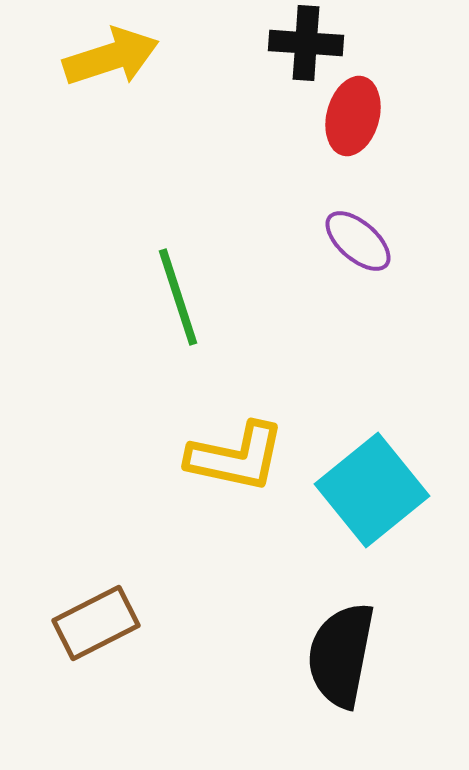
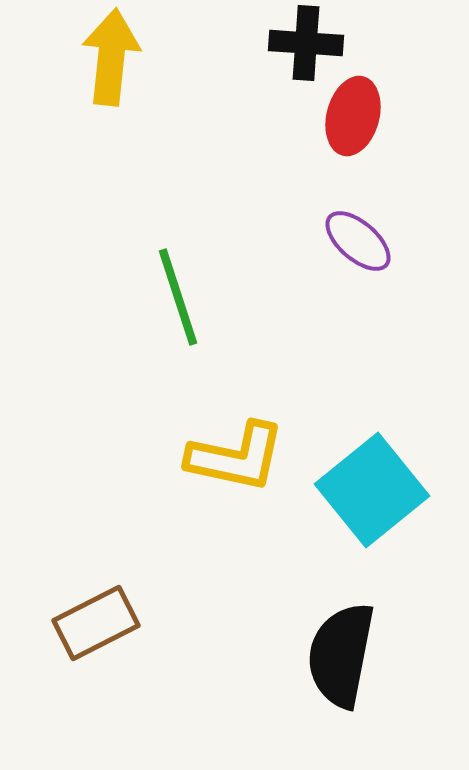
yellow arrow: rotated 66 degrees counterclockwise
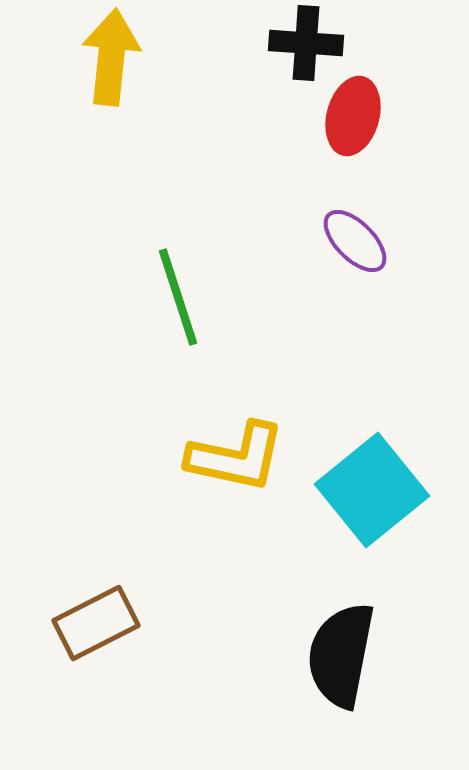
purple ellipse: moved 3 px left; rotated 4 degrees clockwise
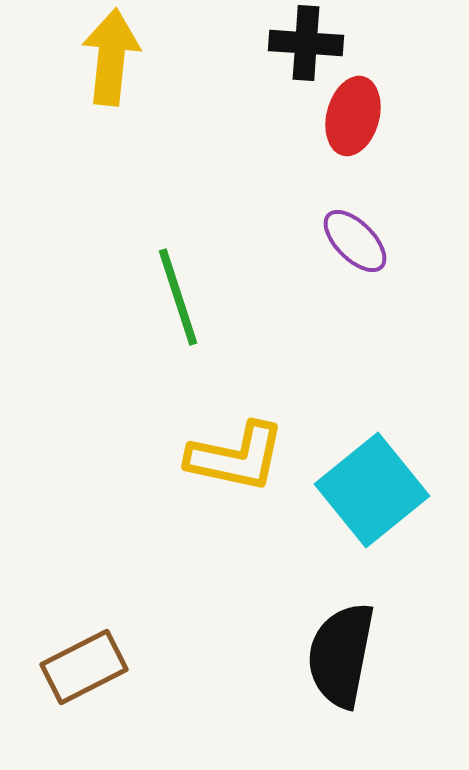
brown rectangle: moved 12 px left, 44 px down
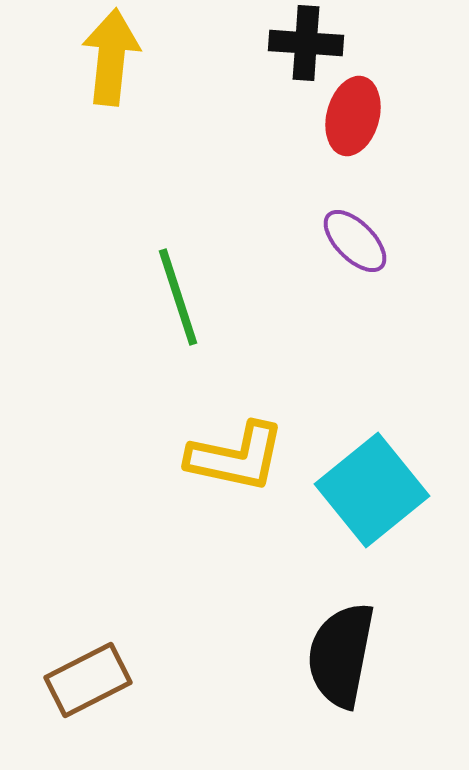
brown rectangle: moved 4 px right, 13 px down
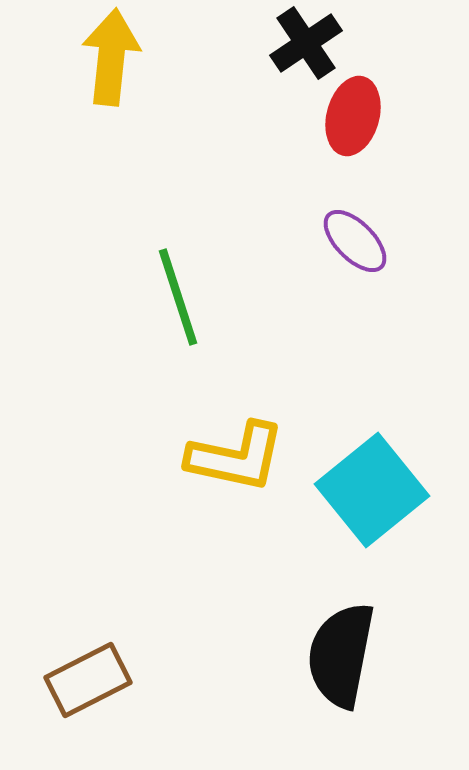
black cross: rotated 38 degrees counterclockwise
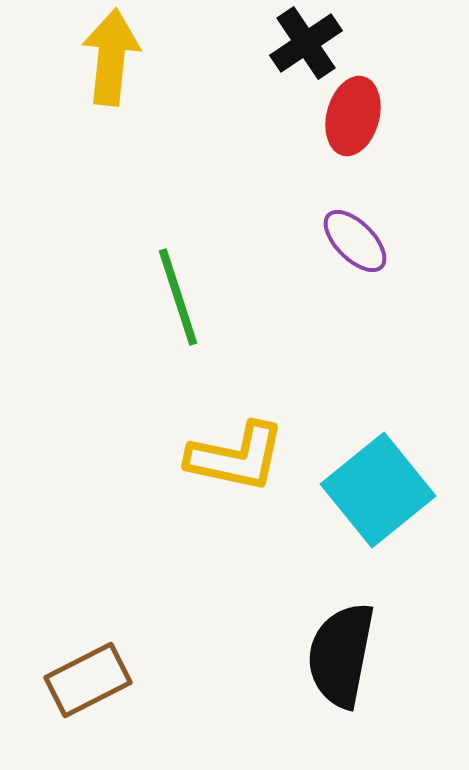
cyan square: moved 6 px right
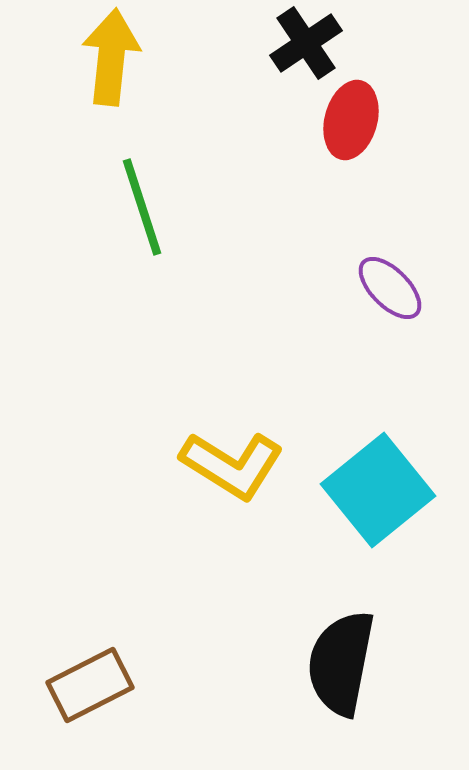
red ellipse: moved 2 px left, 4 px down
purple ellipse: moved 35 px right, 47 px down
green line: moved 36 px left, 90 px up
yellow L-shape: moved 4 px left, 8 px down; rotated 20 degrees clockwise
black semicircle: moved 8 px down
brown rectangle: moved 2 px right, 5 px down
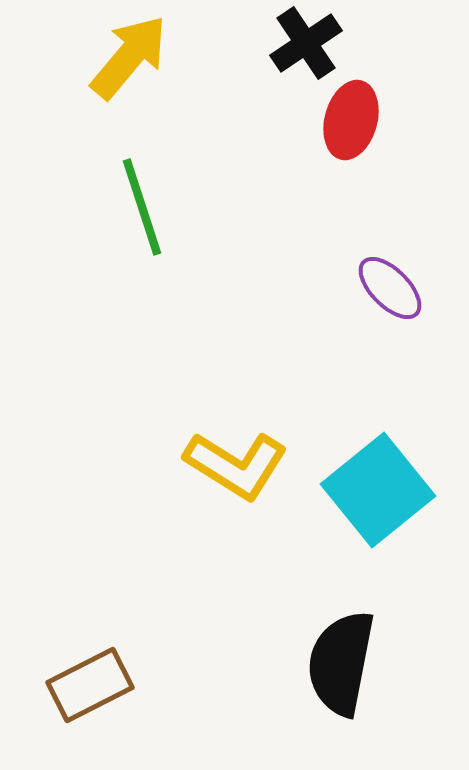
yellow arrow: moved 18 px right; rotated 34 degrees clockwise
yellow L-shape: moved 4 px right
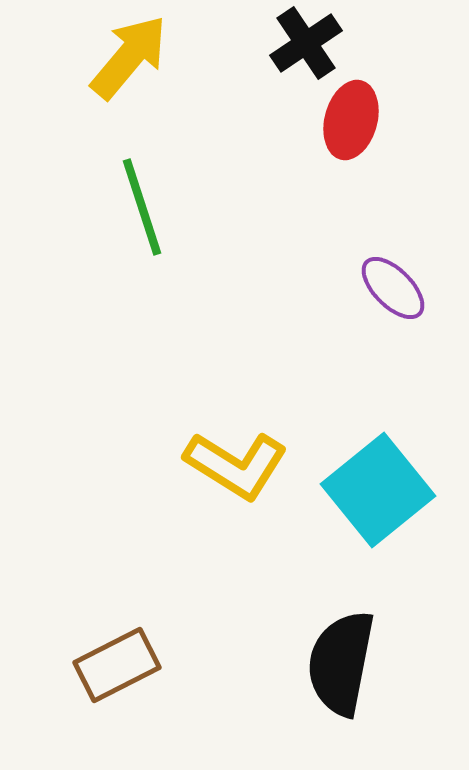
purple ellipse: moved 3 px right
brown rectangle: moved 27 px right, 20 px up
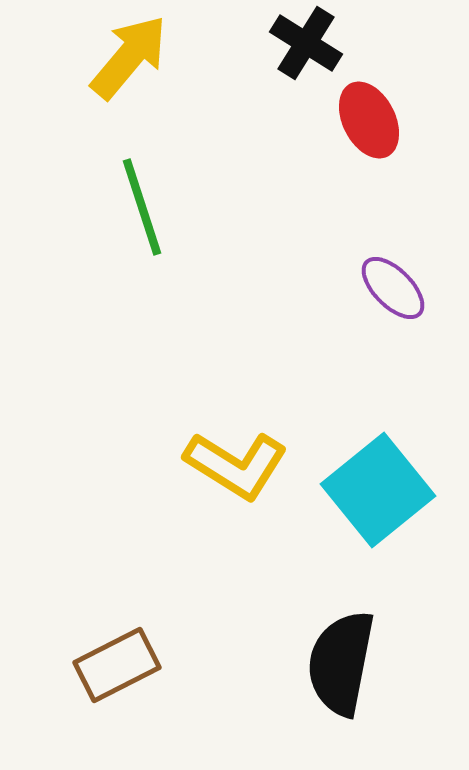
black cross: rotated 24 degrees counterclockwise
red ellipse: moved 18 px right; rotated 42 degrees counterclockwise
